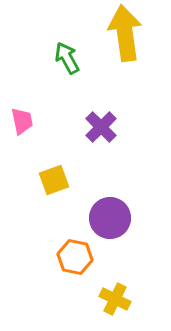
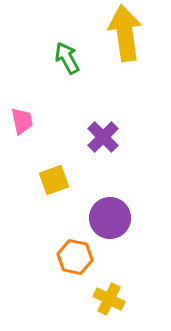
purple cross: moved 2 px right, 10 px down
yellow cross: moved 6 px left
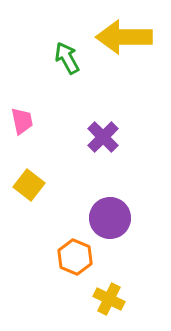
yellow arrow: moved 1 px left, 4 px down; rotated 82 degrees counterclockwise
yellow square: moved 25 px left, 5 px down; rotated 32 degrees counterclockwise
orange hexagon: rotated 12 degrees clockwise
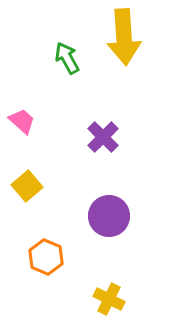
yellow arrow: rotated 94 degrees counterclockwise
pink trapezoid: rotated 36 degrees counterclockwise
yellow square: moved 2 px left, 1 px down; rotated 12 degrees clockwise
purple circle: moved 1 px left, 2 px up
orange hexagon: moved 29 px left
